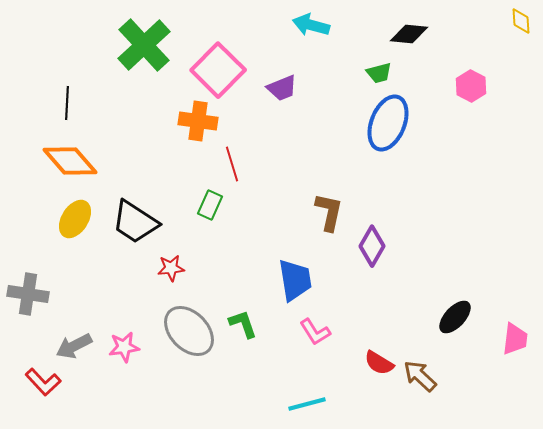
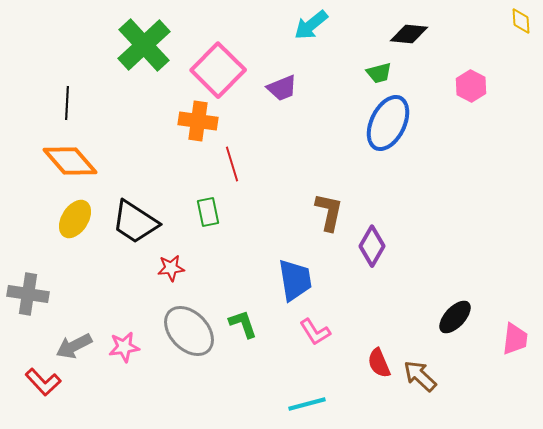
cyan arrow: rotated 54 degrees counterclockwise
blue ellipse: rotated 4 degrees clockwise
green rectangle: moved 2 px left, 7 px down; rotated 36 degrees counterclockwise
red semicircle: rotated 36 degrees clockwise
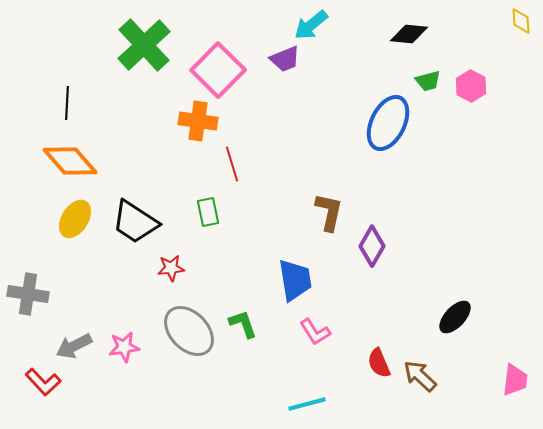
green trapezoid: moved 49 px right, 8 px down
purple trapezoid: moved 3 px right, 29 px up
pink trapezoid: moved 41 px down
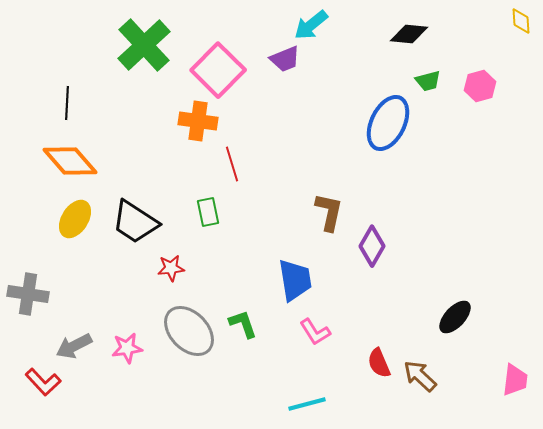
pink hexagon: moved 9 px right; rotated 16 degrees clockwise
pink star: moved 3 px right, 1 px down
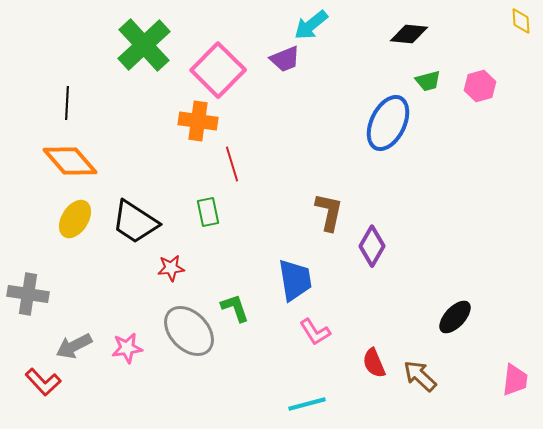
green L-shape: moved 8 px left, 16 px up
red semicircle: moved 5 px left
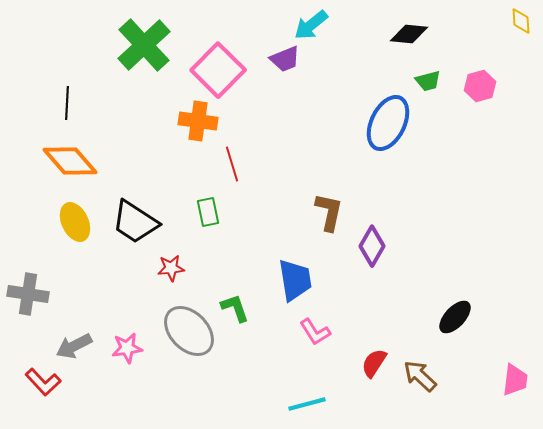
yellow ellipse: moved 3 px down; rotated 57 degrees counterclockwise
red semicircle: rotated 56 degrees clockwise
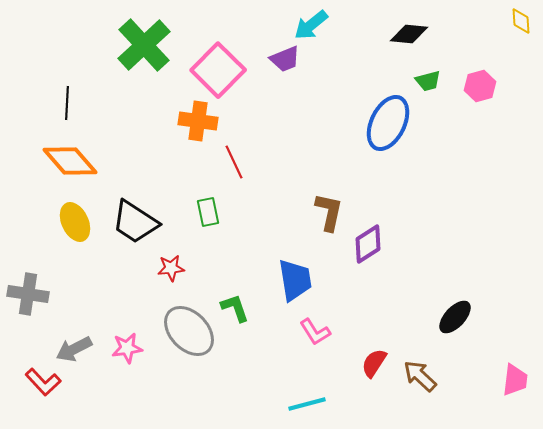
red line: moved 2 px right, 2 px up; rotated 8 degrees counterclockwise
purple diamond: moved 4 px left, 2 px up; rotated 27 degrees clockwise
gray arrow: moved 3 px down
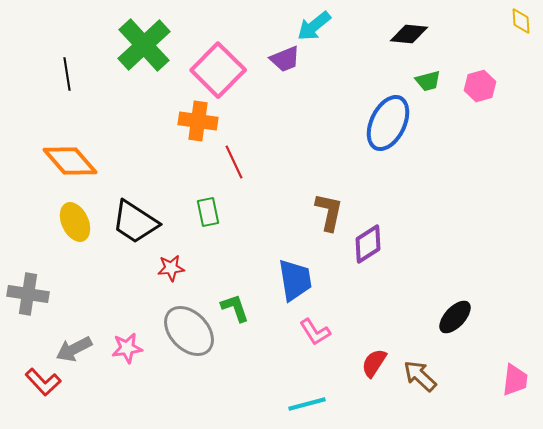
cyan arrow: moved 3 px right, 1 px down
black line: moved 29 px up; rotated 12 degrees counterclockwise
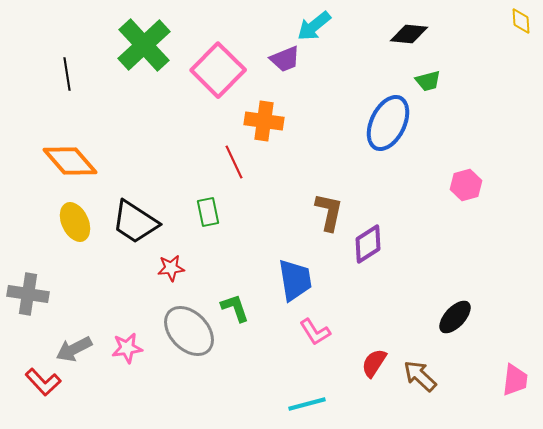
pink hexagon: moved 14 px left, 99 px down
orange cross: moved 66 px right
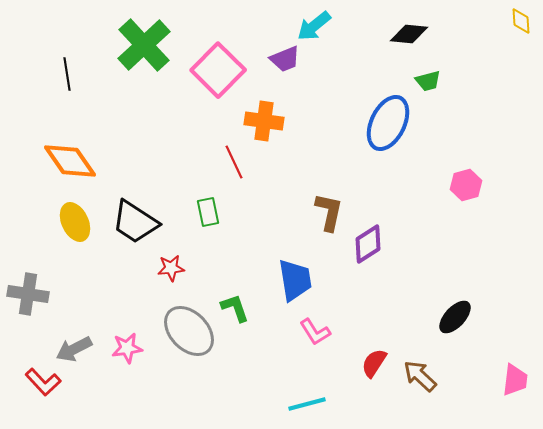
orange diamond: rotated 6 degrees clockwise
